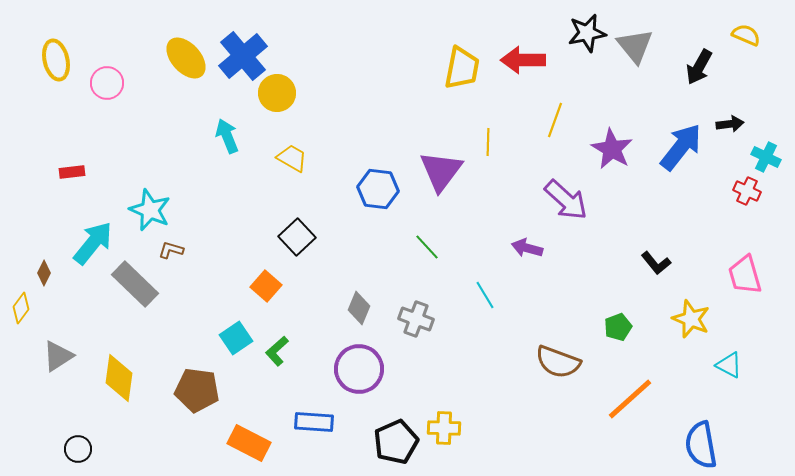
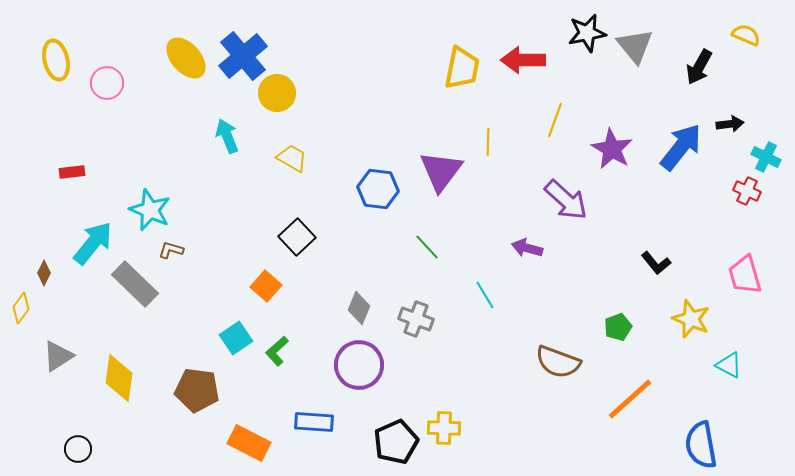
purple circle at (359, 369): moved 4 px up
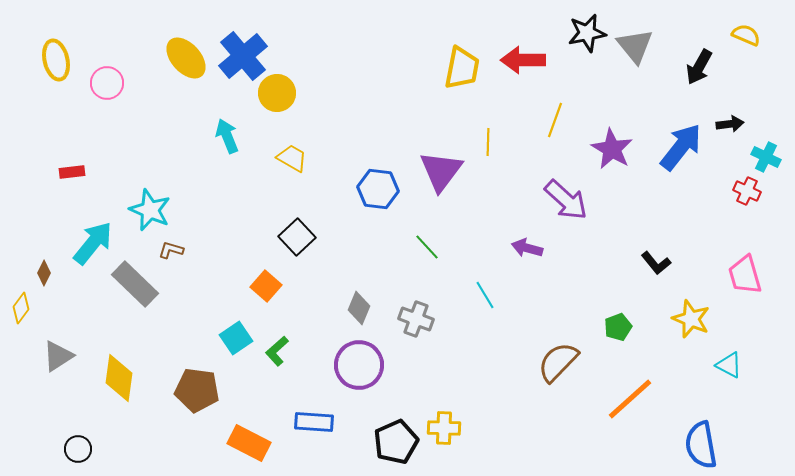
brown semicircle at (558, 362): rotated 114 degrees clockwise
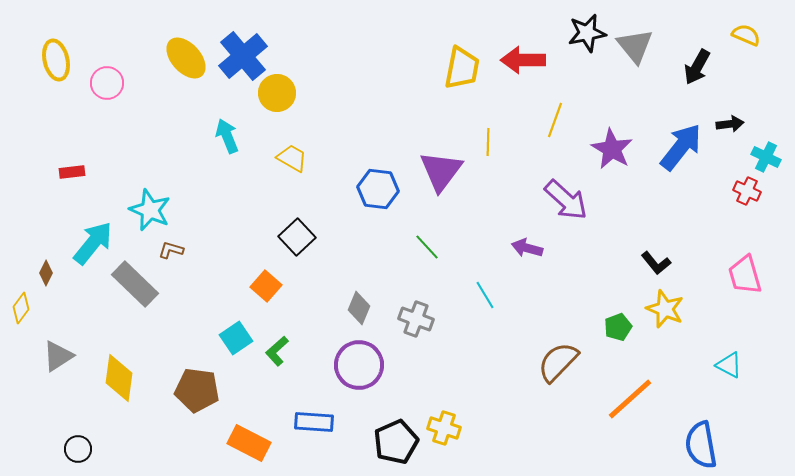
black arrow at (699, 67): moved 2 px left
brown diamond at (44, 273): moved 2 px right
yellow star at (691, 319): moved 26 px left, 10 px up
yellow cross at (444, 428): rotated 16 degrees clockwise
